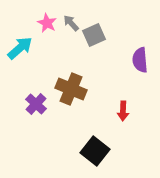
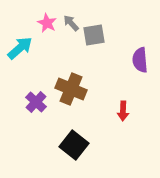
gray square: rotated 15 degrees clockwise
purple cross: moved 2 px up
black square: moved 21 px left, 6 px up
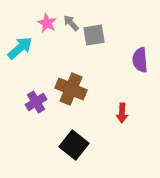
purple cross: rotated 15 degrees clockwise
red arrow: moved 1 px left, 2 px down
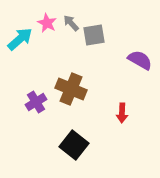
cyan arrow: moved 9 px up
purple semicircle: rotated 125 degrees clockwise
